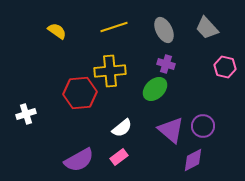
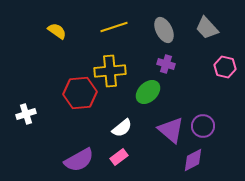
green ellipse: moved 7 px left, 3 px down
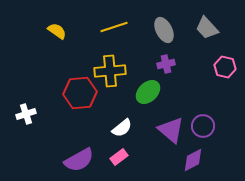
purple cross: rotated 30 degrees counterclockwise
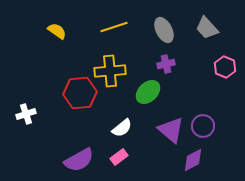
pink hexagon: rotated 10 degrees clockwise
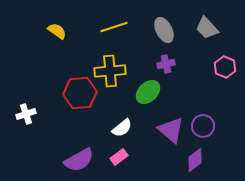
purple diamond: moved 2 px right; rotated 10 degrees counterclockwise
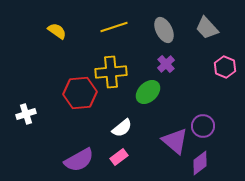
purple cross: rotated 30 degrees counterclockwise
yellow cross: moved 1 px right, 1 px down
purple triangle: moved 4 px right, 11 px down
purple diamond: moved 5 px right, 3 px down
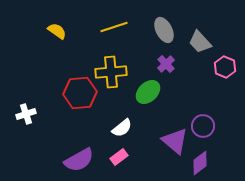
gray trapezoid: moved 7 px left, 14 px down
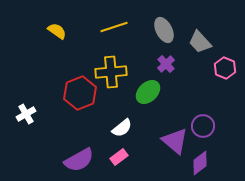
pink hexagon: moved 1 px down
red hexagon: rotated 16 degrees counterclockwise
white cross: rotated 12 degrees counterclockwise
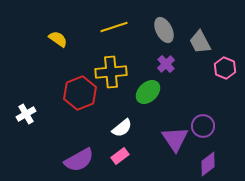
yellow semicircle: moved 1 px right, 8 px down
gray trapezoid: rotated 15 degrees clockwise
purple triangle: moved 2 px up; rotated 16 degrees clockwise
pink rectangle: moved 1 px right, 1 px up
purple diamond: moved 8 px right, 1 px down
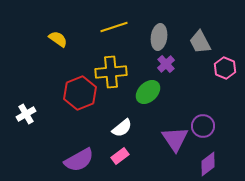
gray ellipse: moved 5 px left, 7 px down; rotated 35 degrees clockwise
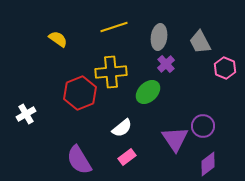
pink rectangle: moved 7 px right, 1 px down
purple semicircle: rotated 88 degrees clockwise
